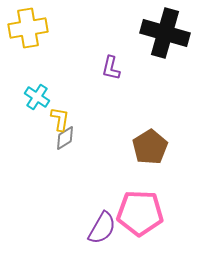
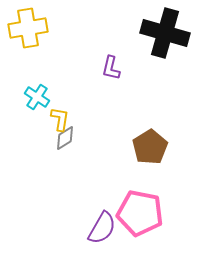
pink pentagon: rotated 9 degrees clockwise
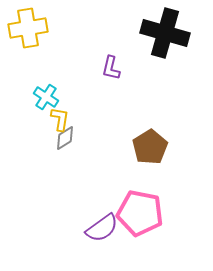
cyan cross: moved 9 px right
purple semicircle: rotated 24 degrees clockwise
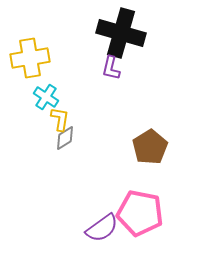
yellow cross: moved 2 px right, 30 px down
black cross: moved 44 px left
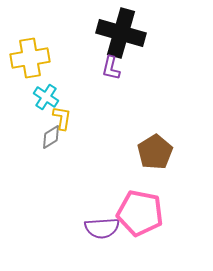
yellow L-shape: moved 2 px right, 1 px up
gray diamond: moved 14 px left, 1 px up
brown pentagon: moved 5 px right, 5 px down
purple semicircle: rotated 32 degrees clockwise
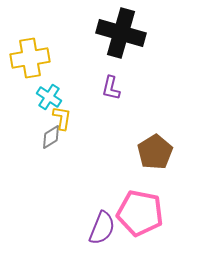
purple L-shape: moved 20 px down
cyan cross: moved 3 px right
purple semicircle: rotated 64 degrees counterclockwise
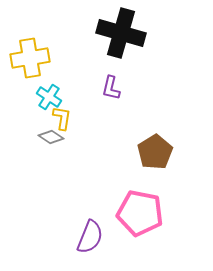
gray diamond: rotated 65 degrees clockwise
purple semicircle: moved 12 px left, 9 px down
